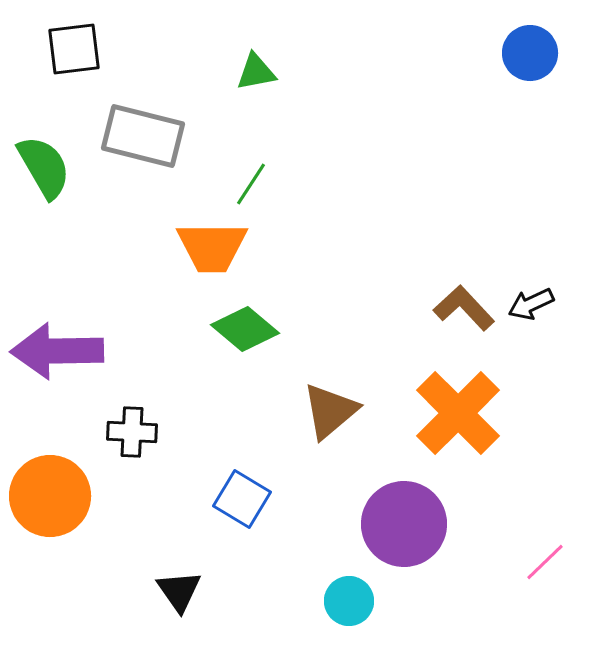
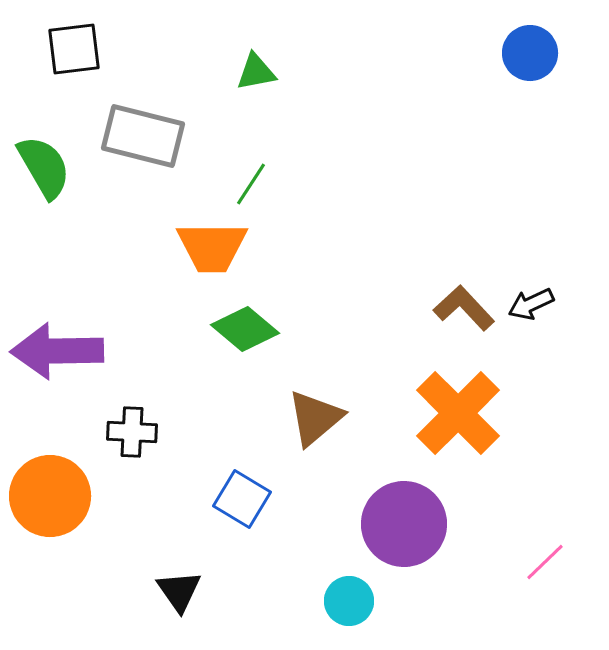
brown triangle: moved 15 px left, 7 px down
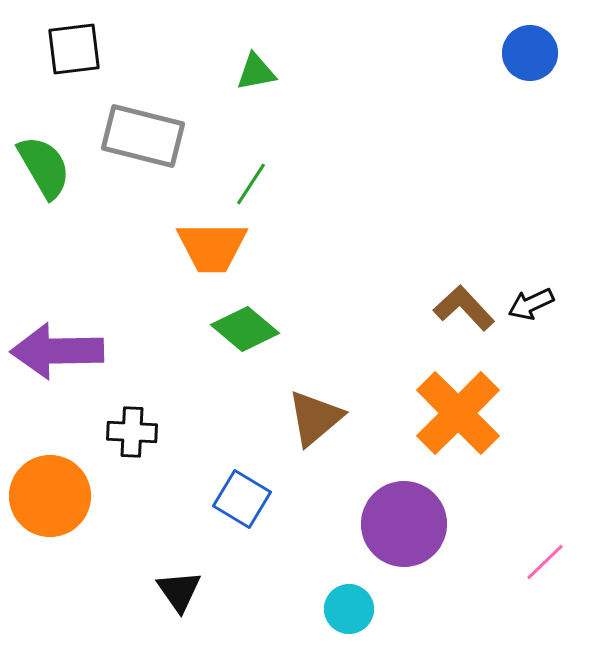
cyan circle: moved 8 px down
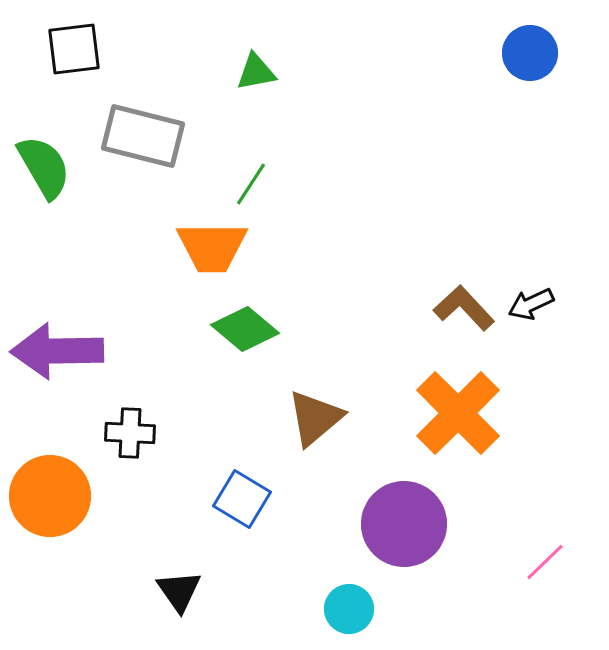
black cross: moved 2 px left, 1 px down
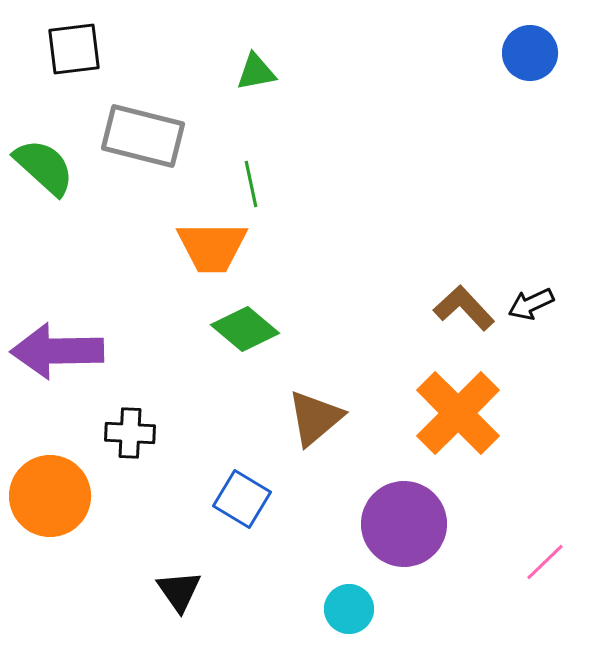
green semicircle: rotated 18 degrees counterclockwise
green line: rotated 45 degrees counterclockwise
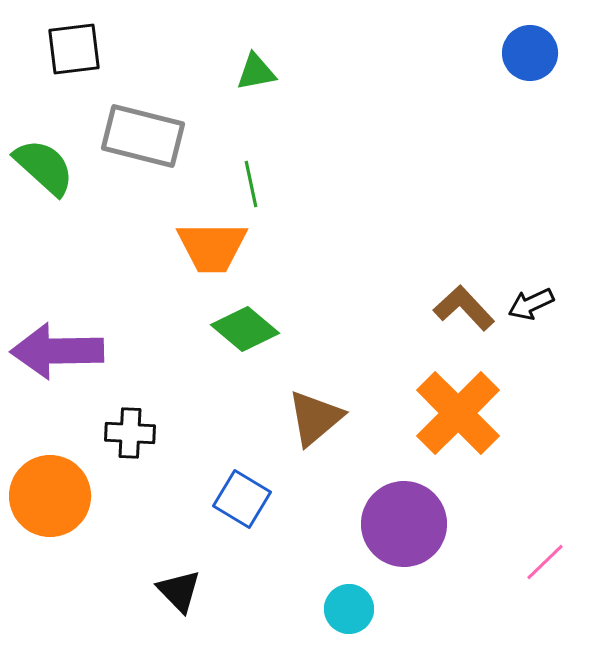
black triangle: rotated 9 degrees counterclockwise
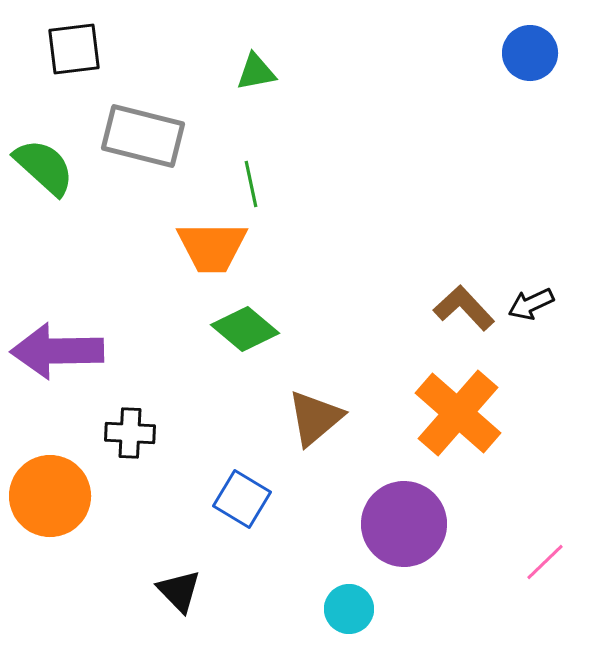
orange cross: rotated 4 degrees counterclockwise
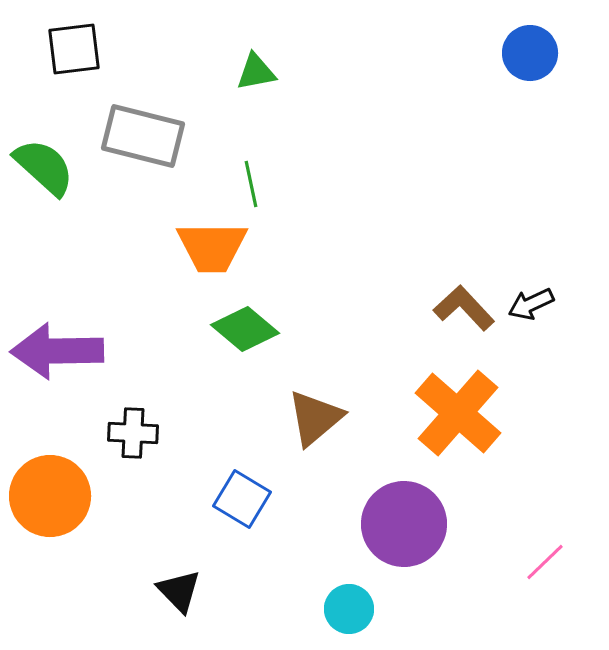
black cross: moved 3 px right
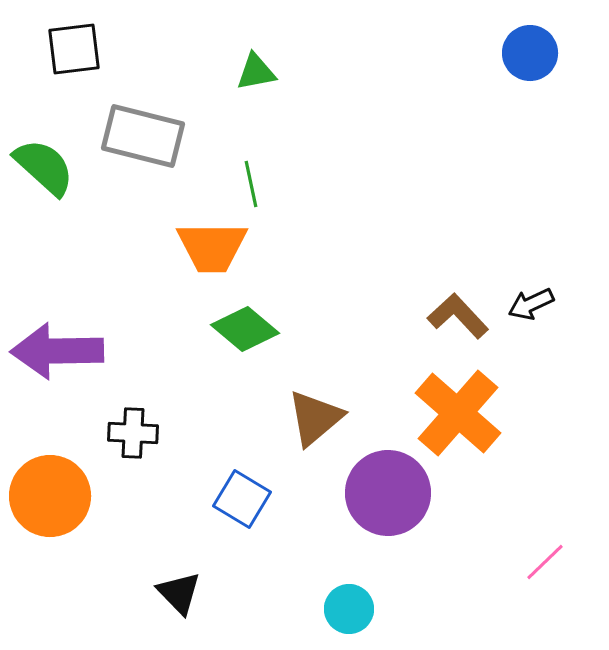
brown L-shape: moved 6 px left, 8 px down
purple circle: moved 16 px left, 31 px up
black triangle: moved 2 px down
